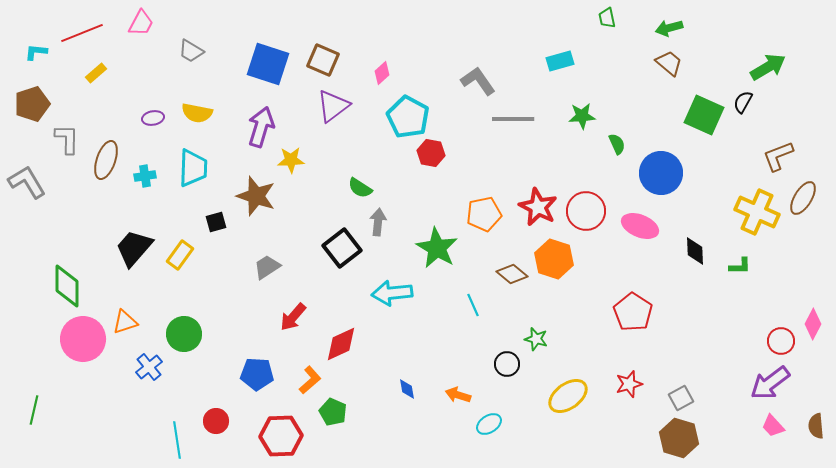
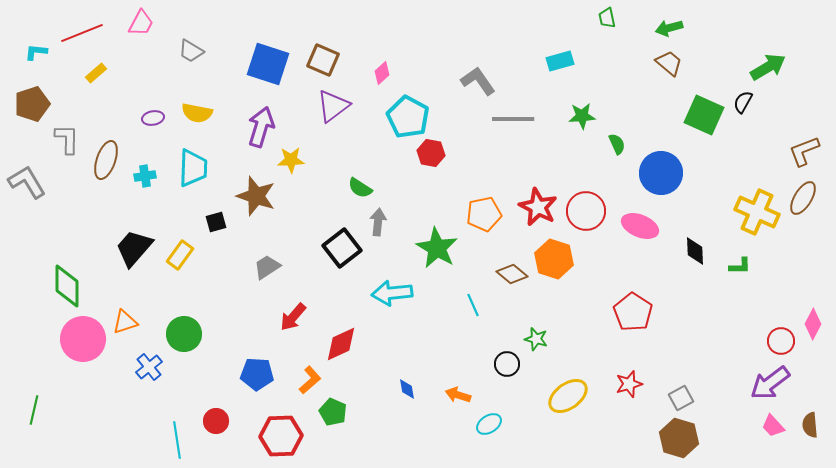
brown L-shape at (778, 156): moved 26 px right, 5 px up
brown semicircle at (816, 426): moved 6 px left, 1 px up
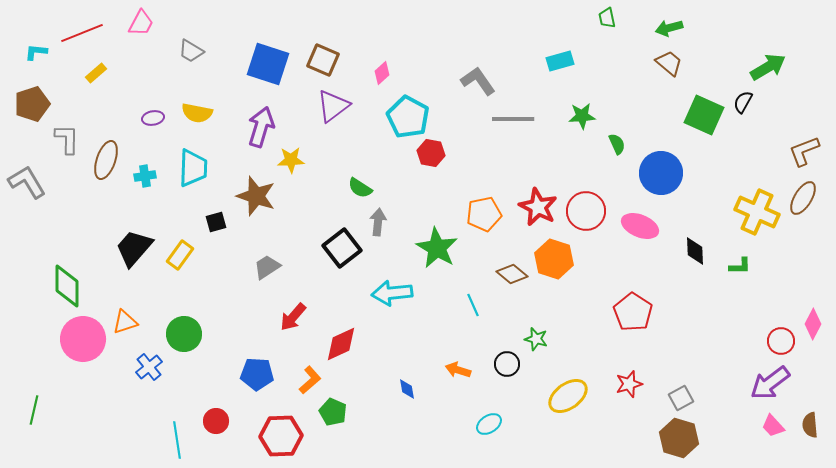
orange arrow at (458, 395): moved 25 px up
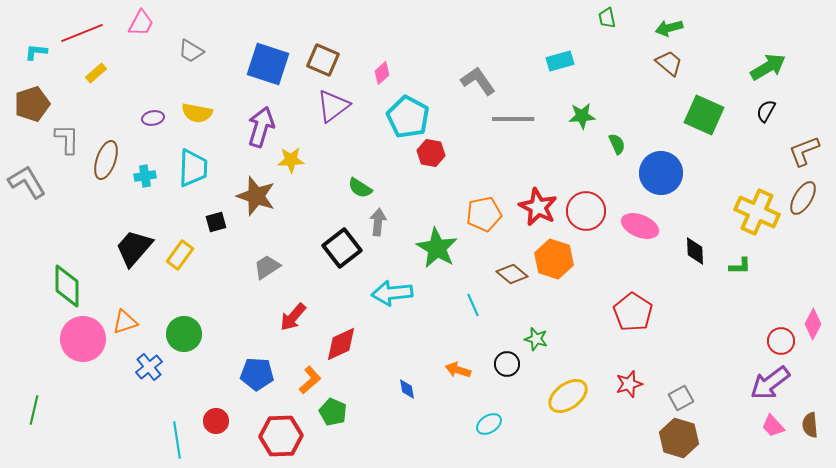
black semicircle at (743, 102): moved 23 px right, 9 px down
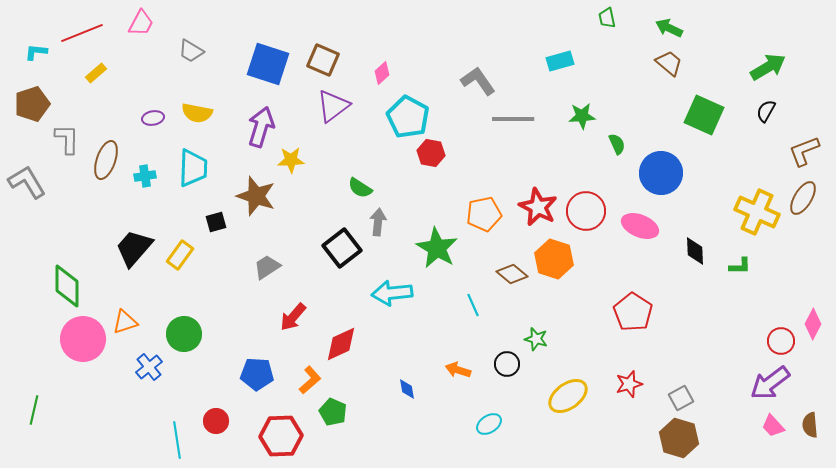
green arrow at (669, 28): rotated 40 degrees clockwise
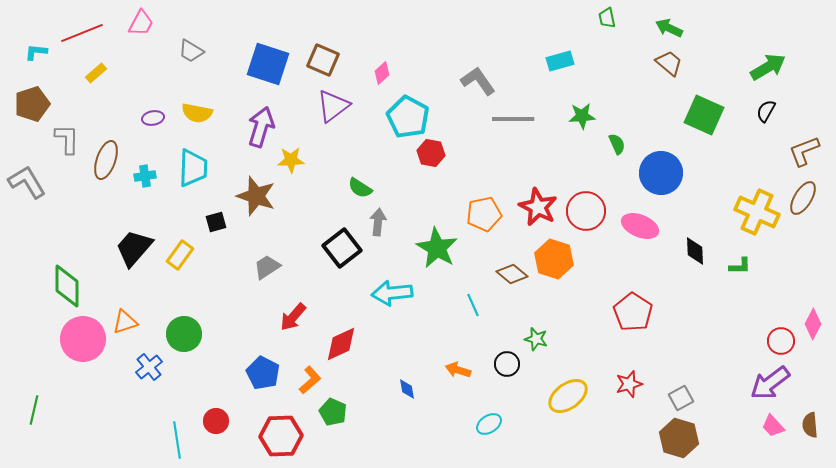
blue pentagon at (257, 374): moved 6 px right, 1 px up; rotated 24 degrees clockwise
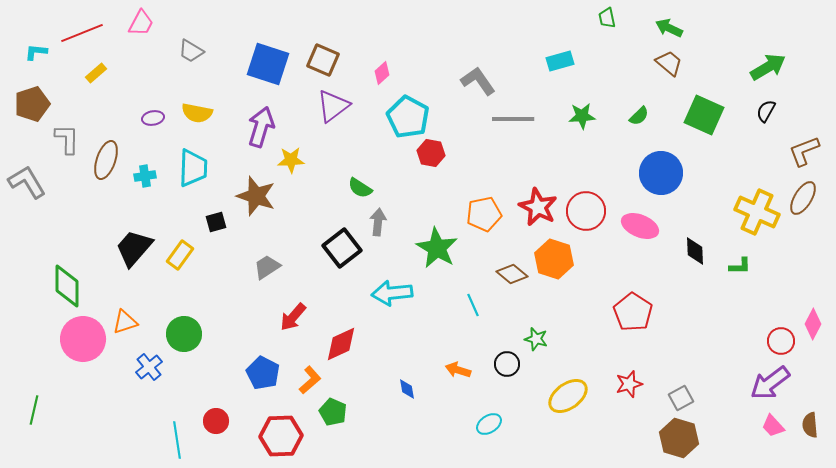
green semicircle at (617, 144): moved 22 px right, 28 px up; rotated 70 degrees clockwise
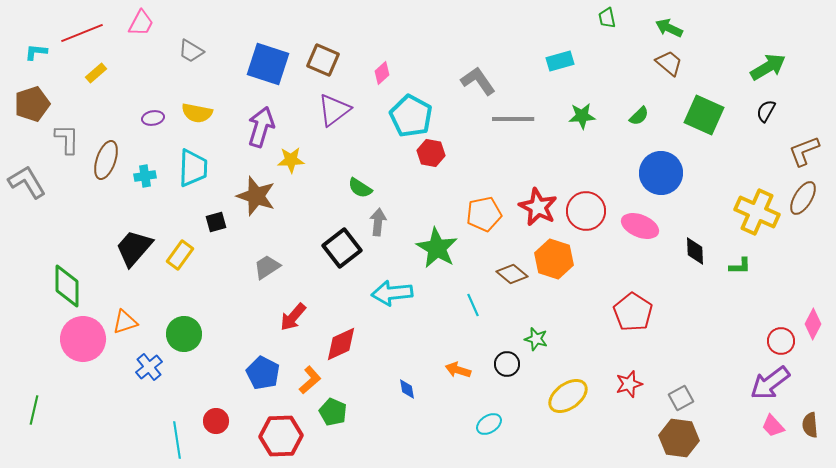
purple triangle at (333, 106): moved 1 px right, 4 px down
cyan pentagon at (408, 117): moved 3 px right, 1 px up
brown hexagon at (679, 438): rotated 9 degrees counterclockwise
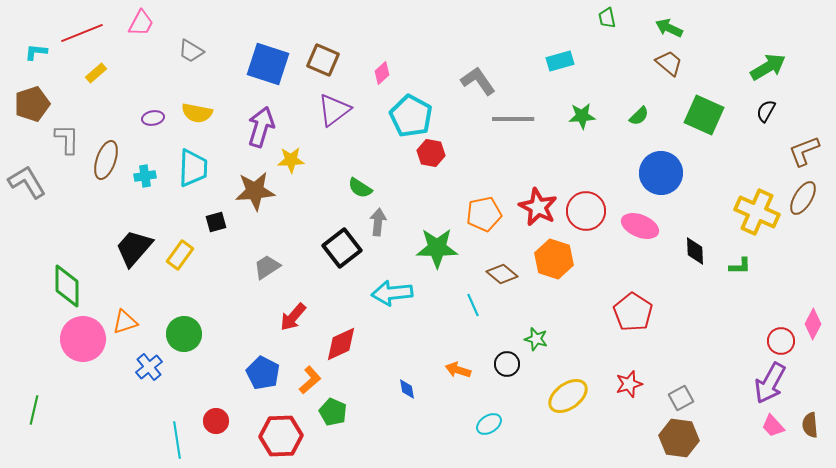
brown star at (256, 196): moved 1 px left, 5 px up; rotated 24 degrees counterclockwise
green star at (437, 248): rotated 30 degrees counterclockwise
brown diamond at (512, 274): moved 10 px left
purple arrow at (770, 383): rotated 24 degrees counterclockwise
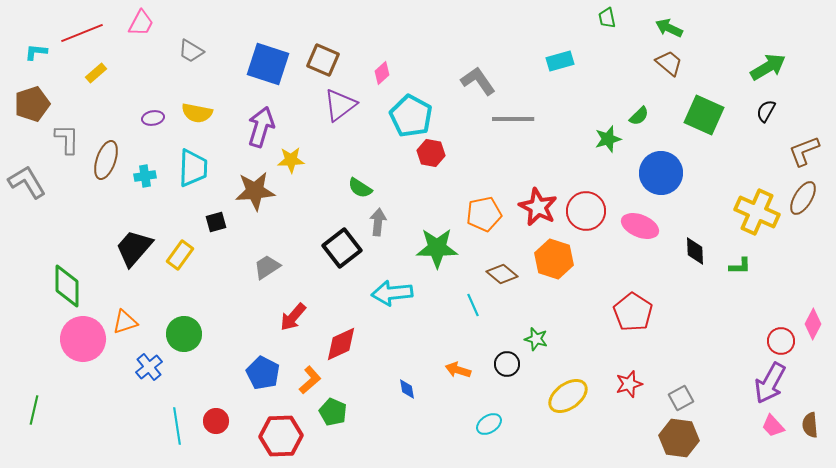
purple triangle at (334, 110): moved 6 px right, 5 px up
green star at (582, 116): moved 26 px right, 23 px down; rotated 12 degrees counterclockwise
cyan line at (177, 440): moved 14 px up
